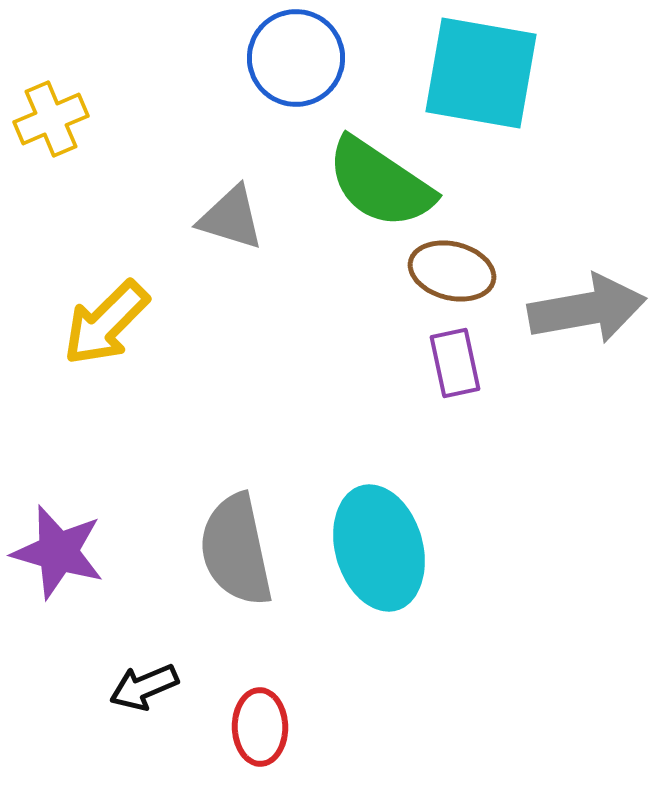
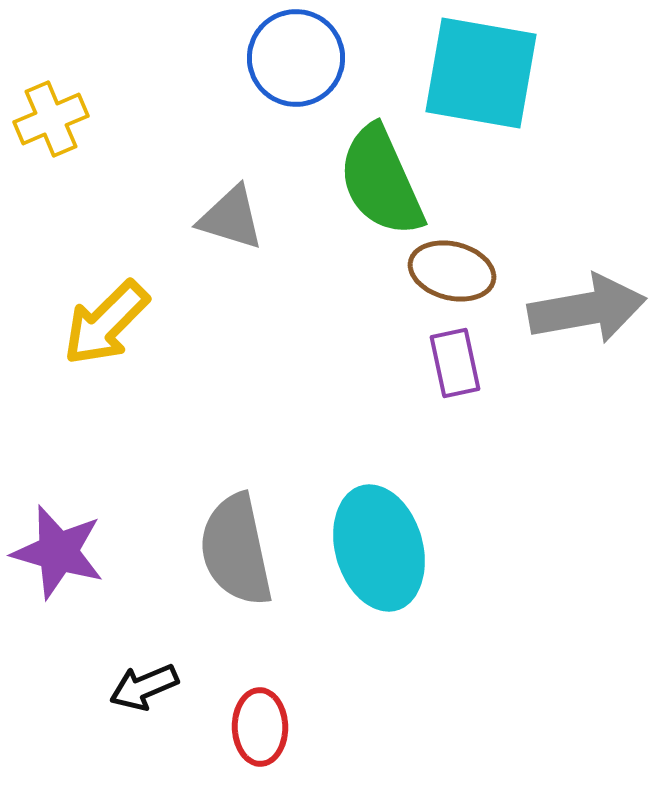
green semicircle: moved 1 px right, 2 px up; rotated 32 degrees clockwise
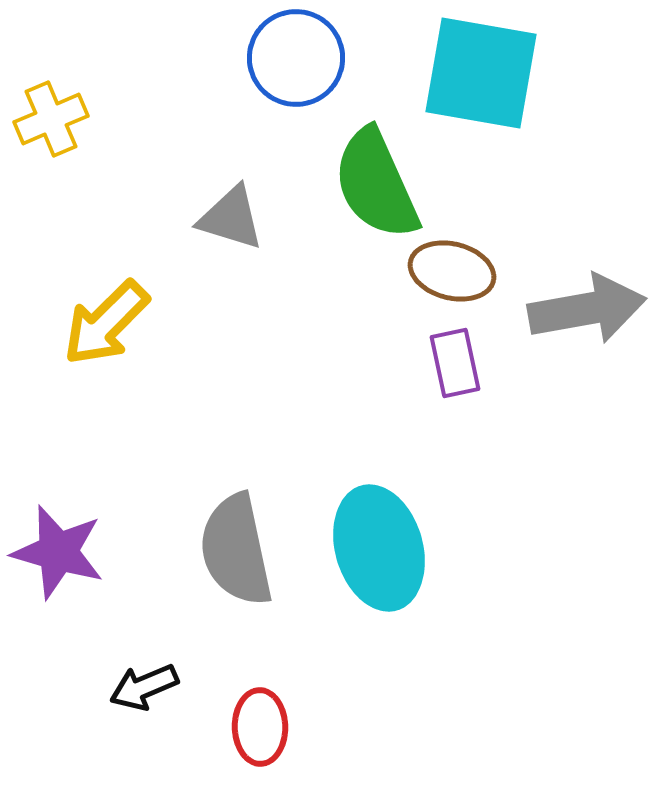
green semicircle: moved 5 px left, 3 px down
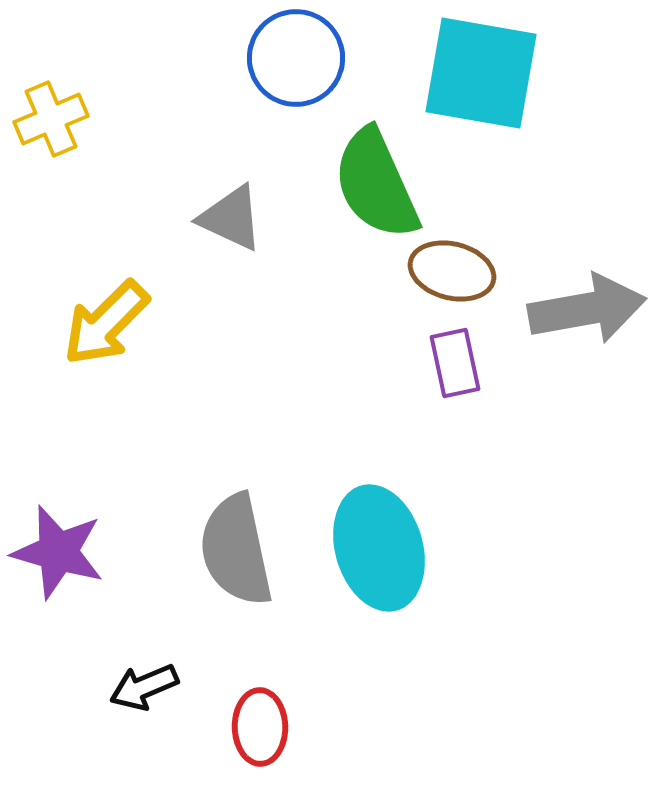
gray triangle: rotated 8 degrees clockwise
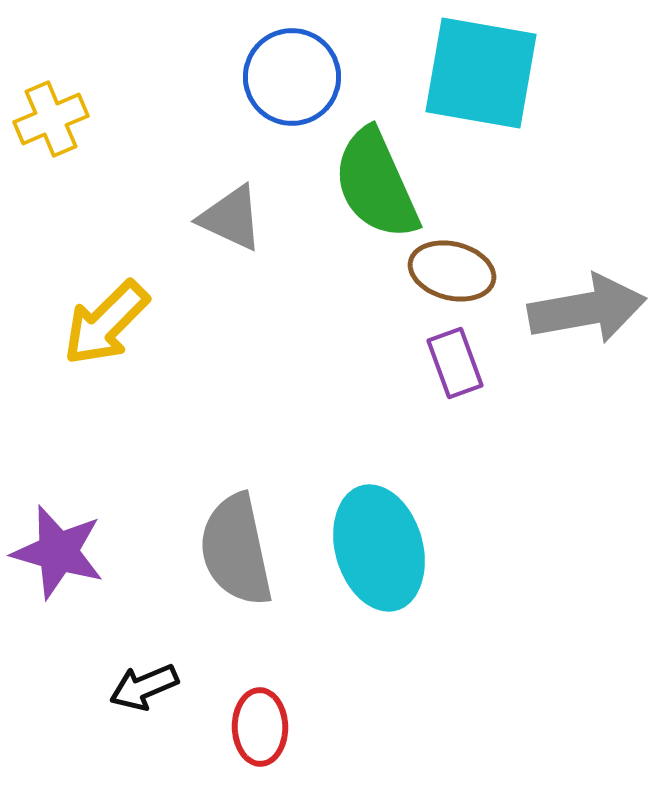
blue circle: moved 4 px left, 19 px down
purple rectangle: rotated 8 degrees counterclockwise
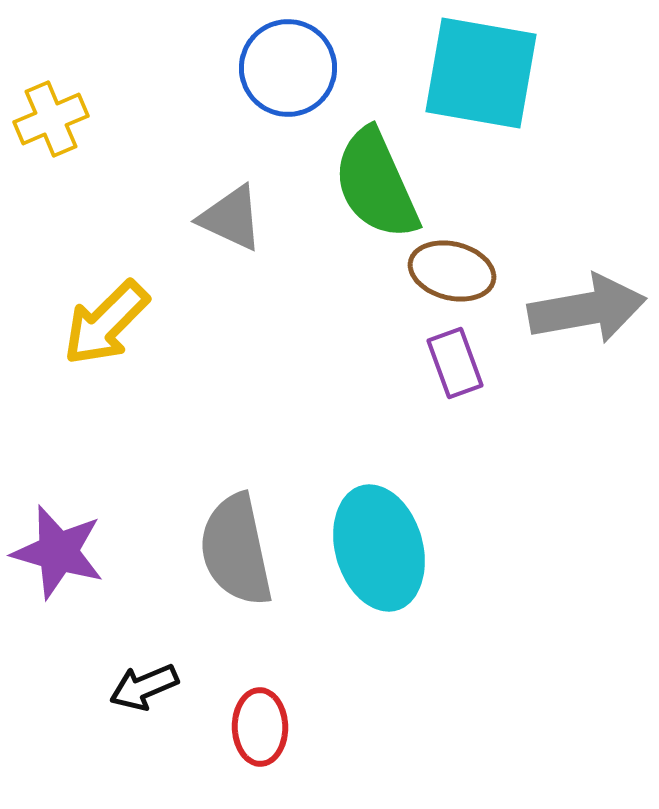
blue circle: moved 4 px left, 9 px up
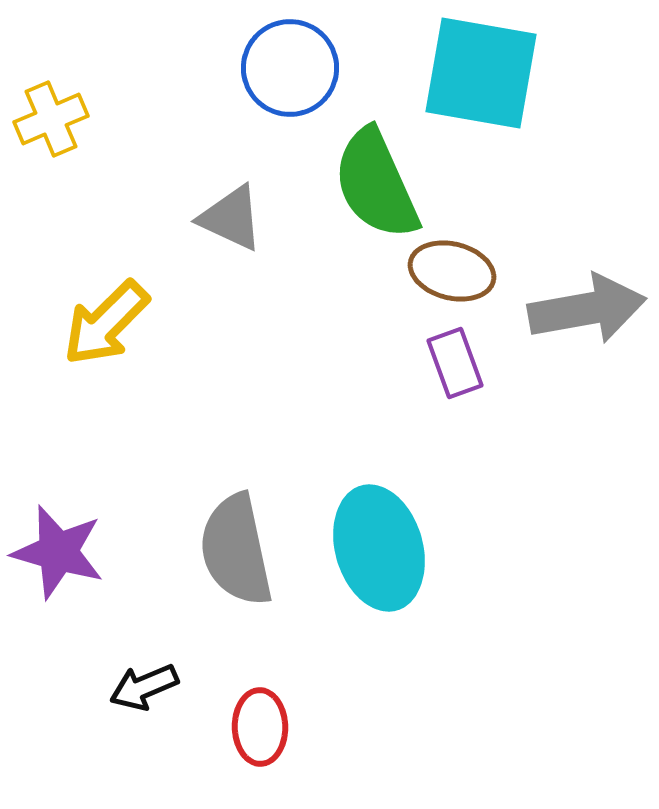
blue circle: moved 2 px right
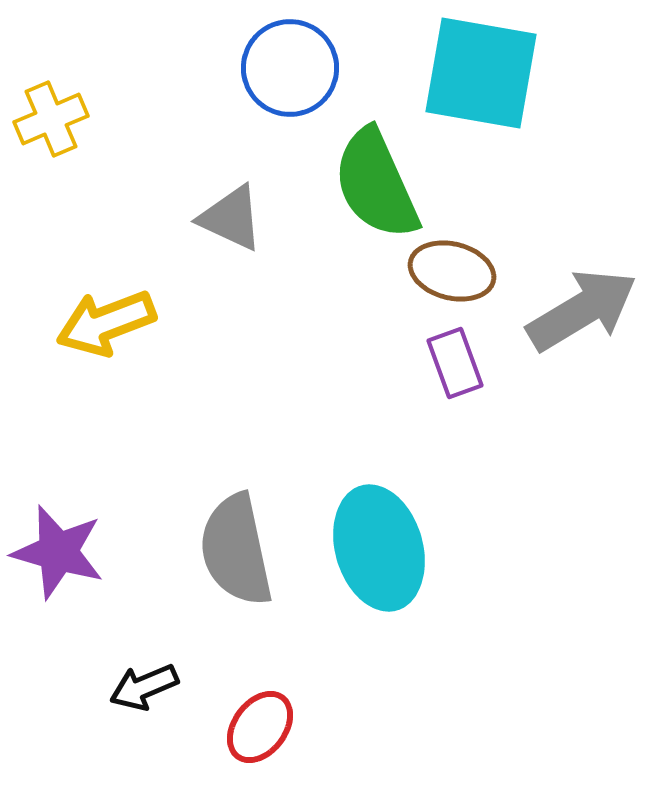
gray arrow: moved 5 px left, 1 px down; rotated 21 degrees counterclockwise
yellow arrow: rotated 24 degrees clockwise
red ellipse: rotated 38 degrees clockwise
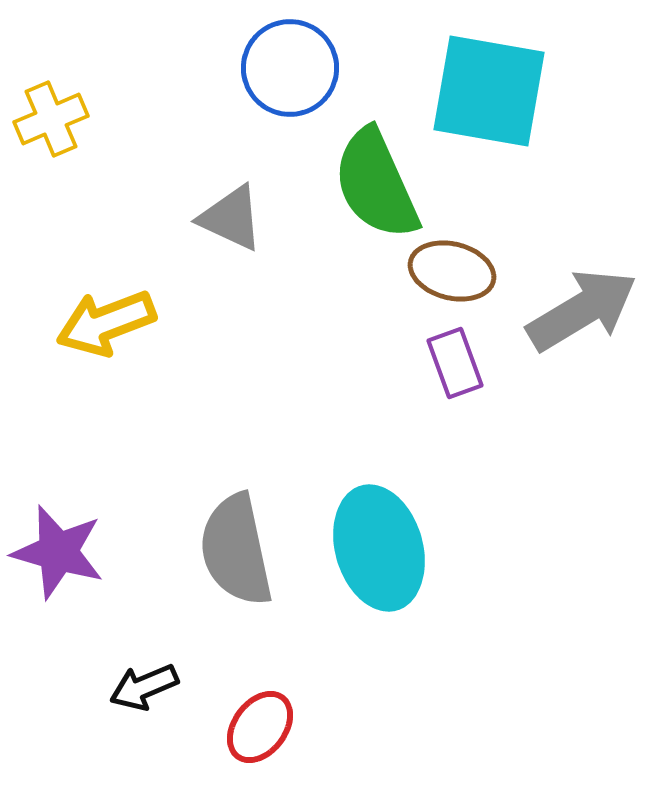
cyan square: moved 8 px right, 18 px down
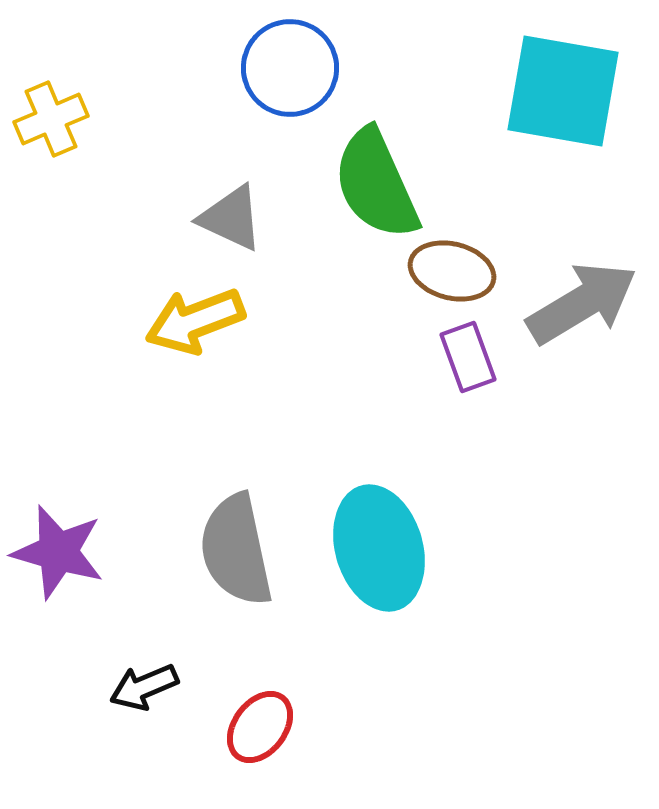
cyan square: moved 74 px right
gray arrow: moved 7 px up
yellow arrow: moved 89 px right, 2 px up
purple rectangle: moved 13 px right, 6 px up
